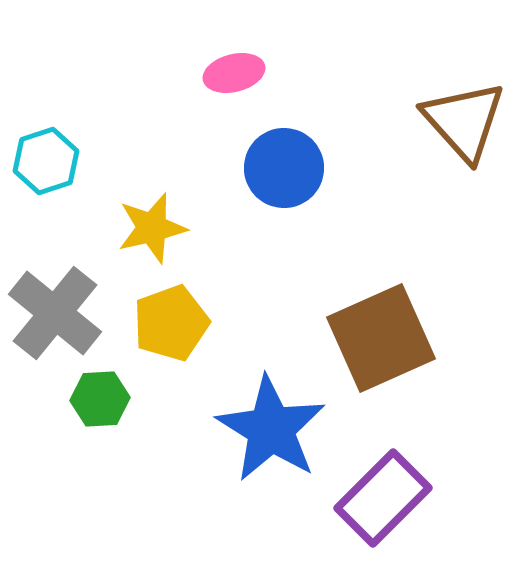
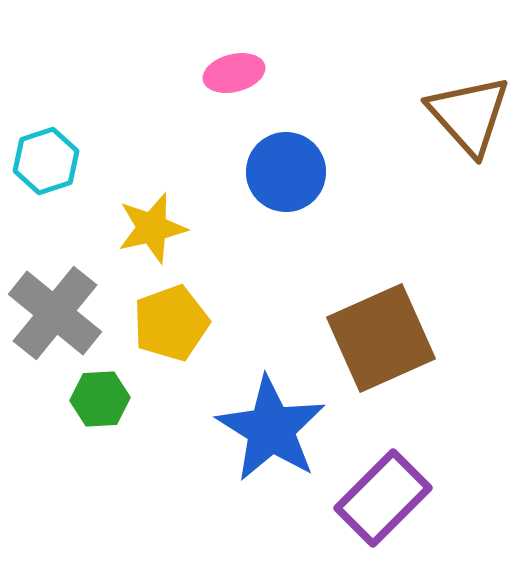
brown triangle: moved 5 px right, 6 px up
blue circle: moved 2 px right, 4 px down
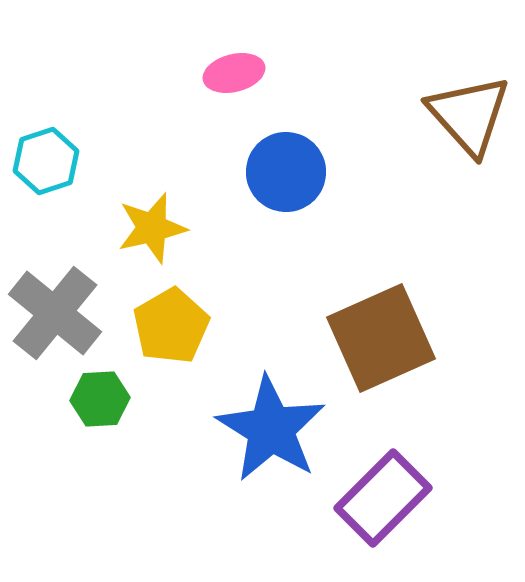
yellow pentagon: moved 3 px down; rotated 10 degrees counterclockwise
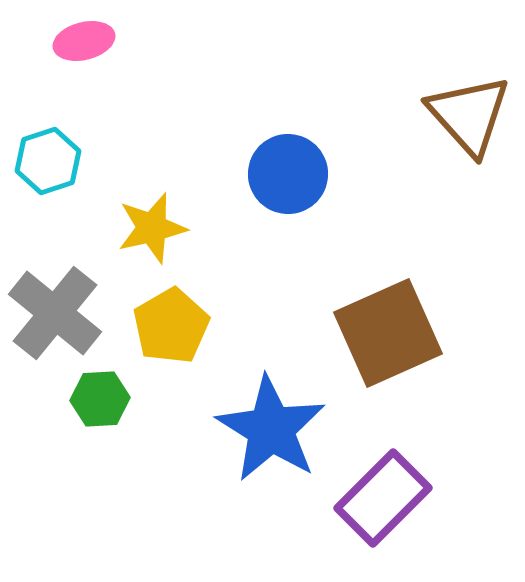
pink ellipse: moved 150 px left, 32 px up
cyan hexagon: moved 2 px right
blue circle: moved 2 px right, 2 px down
brown square: moved 7 px right, 5 px up
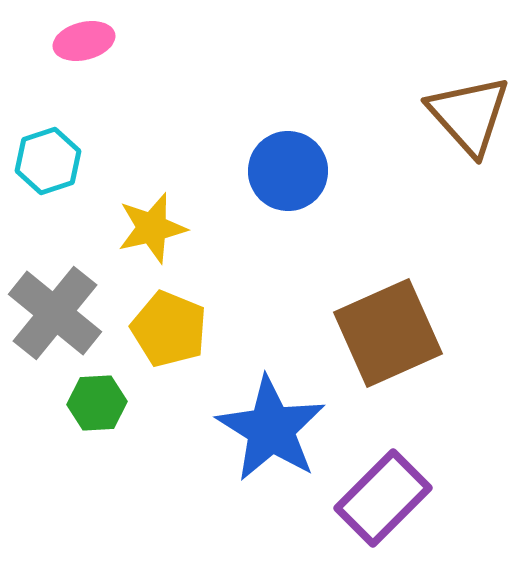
blue circle: moved 3 px up
yellow pentagon: moved 2 px left, 3 px down; rotated 20 degrees counterclockwise
green hexagon: moved 3 px left, 4 px down
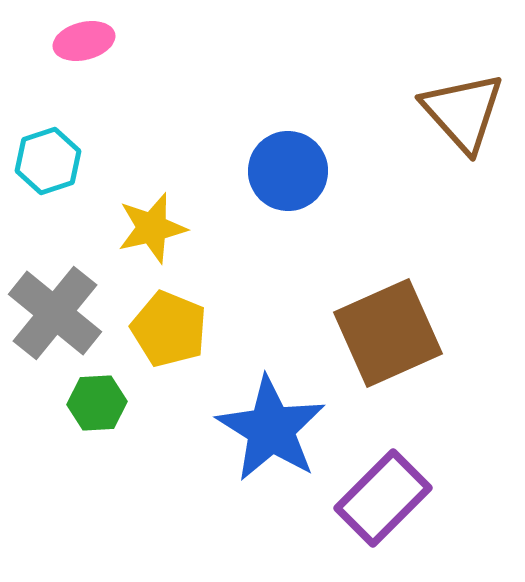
brown triangle: moved 6 px left, 3 px up
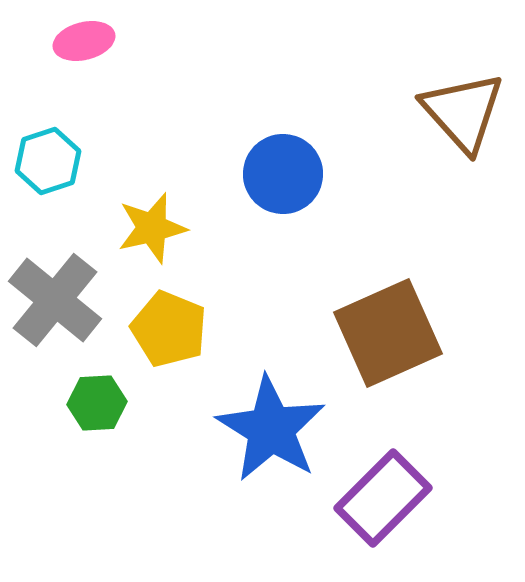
blue circle: moved 5 px left, 3 px down
gray cross: moved 13 px up
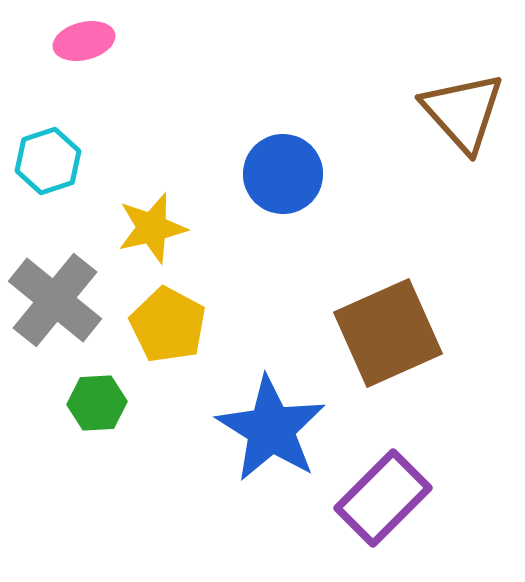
yellow pentagon: moved 1 px left, 4 px up; rotated 6 degrees clockwise
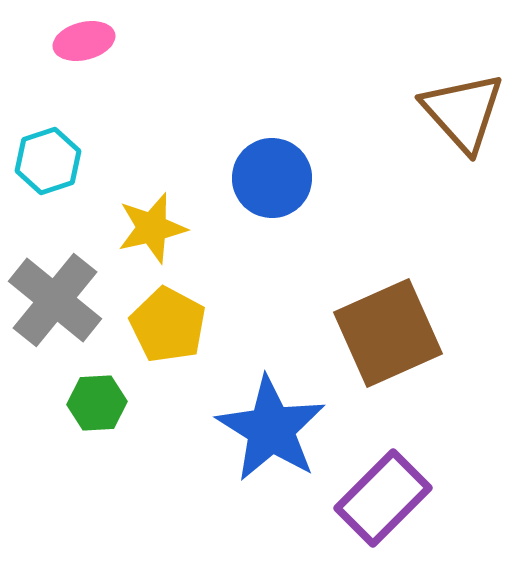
blue circle: moved 11 px left, 4 px down
